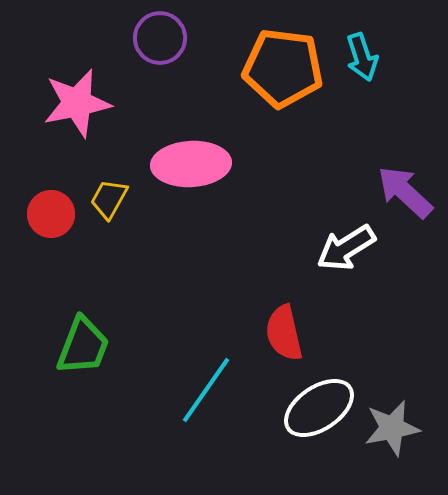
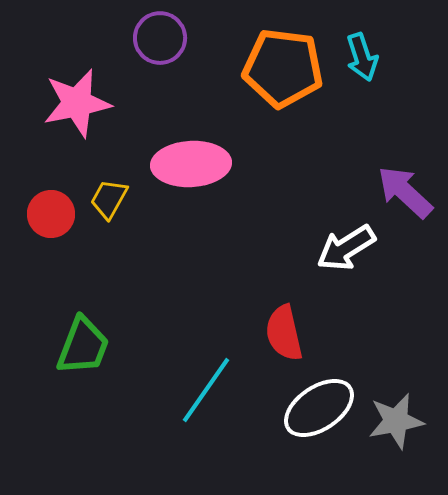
gray star: moved 4 px right, 7 px up
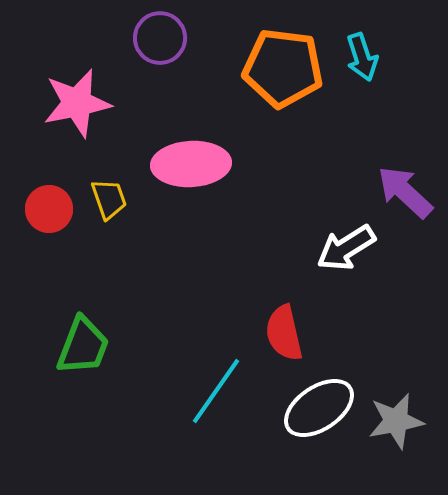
yellow trapezoid: rotated 132 degrees clockwise
red circle: moved 2 px left, 5 px up
cyan line: moved 10 px right, 1 px down
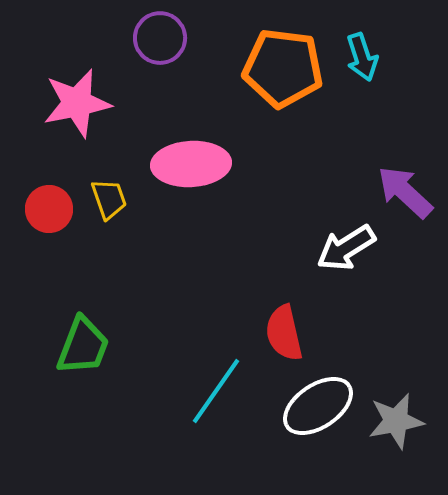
white ellipse: moved 1 px left, 2 px up
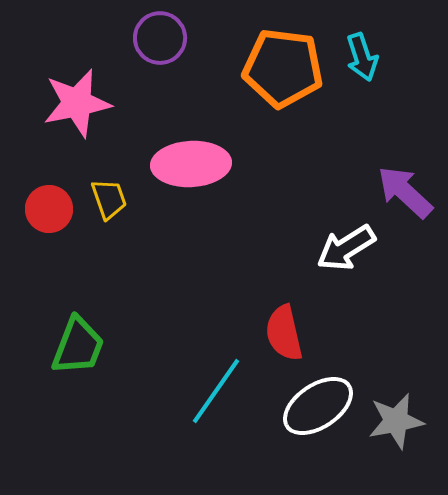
green trapezoid: moved 5 px left
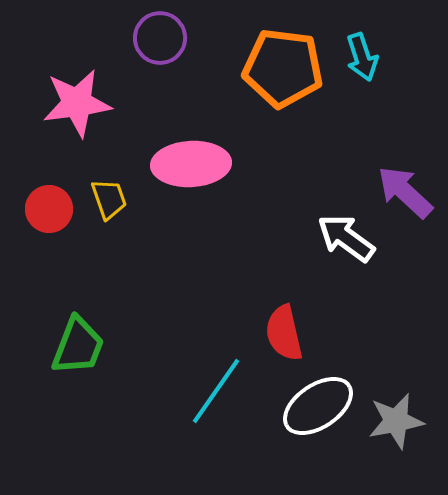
pink star: rotated 4 degrees clockwise
white arrow: moved 10 px up; rotated 68 degrees clockwise
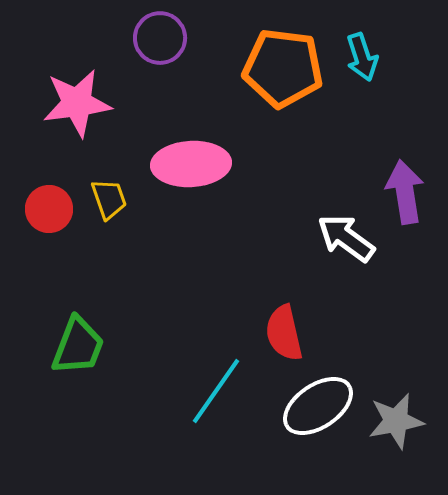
purple arrow: rotated 38 degrees clockwise
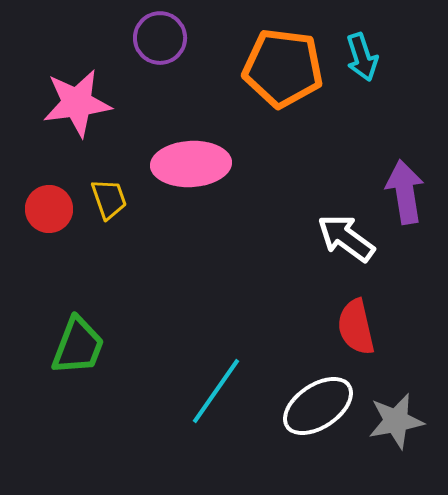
red semicircle: moved 72 px right, 6 px up
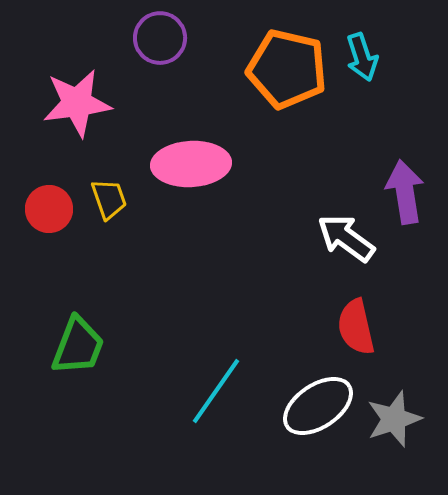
orange pentagon: moved 4 px right, 1 px down; rotated 6 degrees clockwise
gray star: moved 2 px left, 2 px up; rotated 8 degrees counterclockwise
